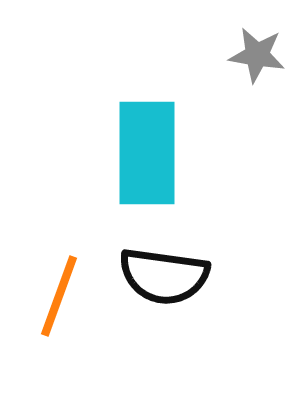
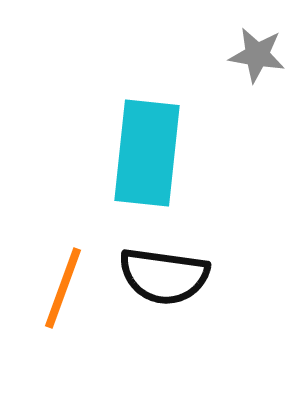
cyan rectangle: rotated 6 degrees clockwise
orange line: moved 4 px right, 8 px up
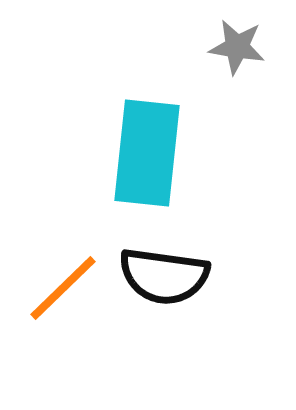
gray star: moved 20 px left, 8 px up
orange line: rotated 26 degrees clockwise
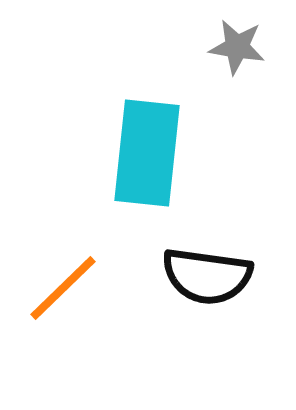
black semicircle: moved 43 px right
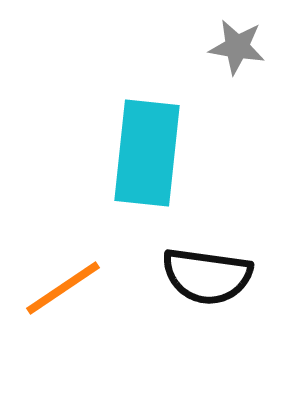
orange line: rotated 10 degrees clockwise
